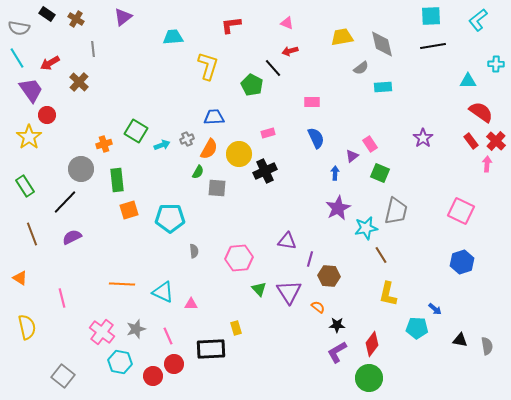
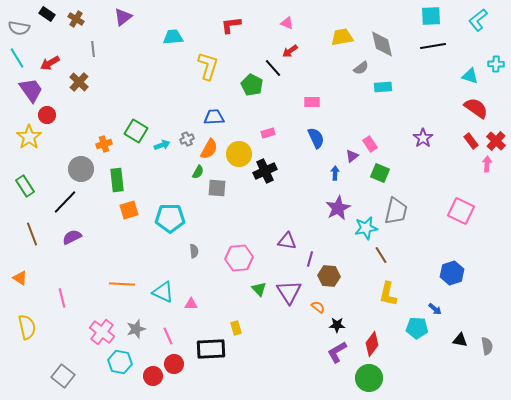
red arrow at (290, 51): rotated 21 degrees counterclockwise
cyan triangle at (468, 81): moved 2 px right, 5 px up; rotated 18 degrees clockwise
red semicircle at (481, 112): moved 5 px left, 4 px up
blue hexagon at (462, 262): moved 10 px left, 11 px down
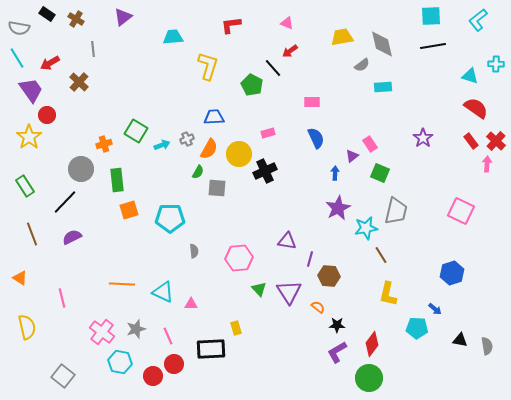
gray semicircle at (361, 68): moved 1 px right, 3 px up
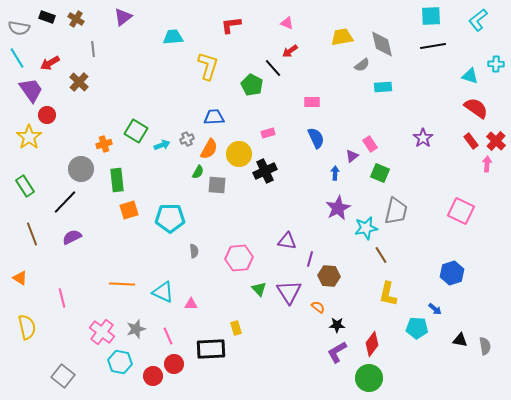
black rectangle at (47, 14): moved 3 px down; rotated 14 degrees counterclockwise
gray square at (217, 188): moved 3 px up
gray semicircle at (487, 346): moved 2 px left
